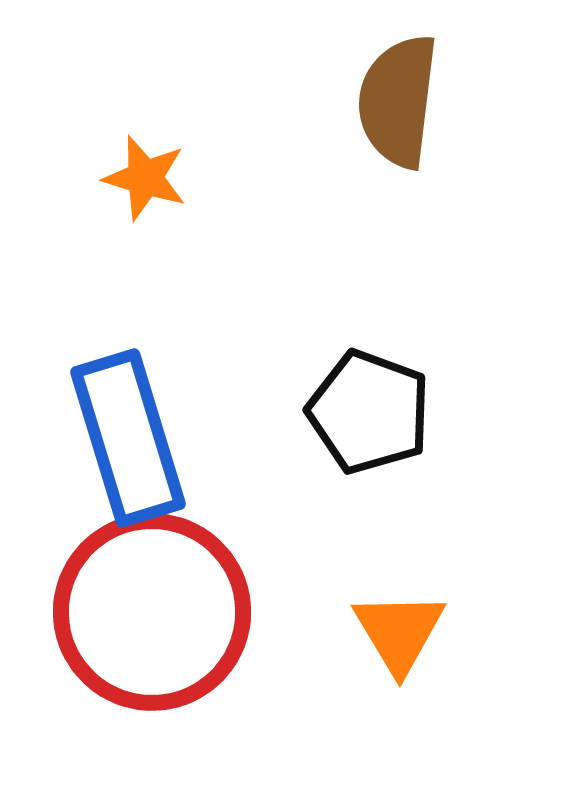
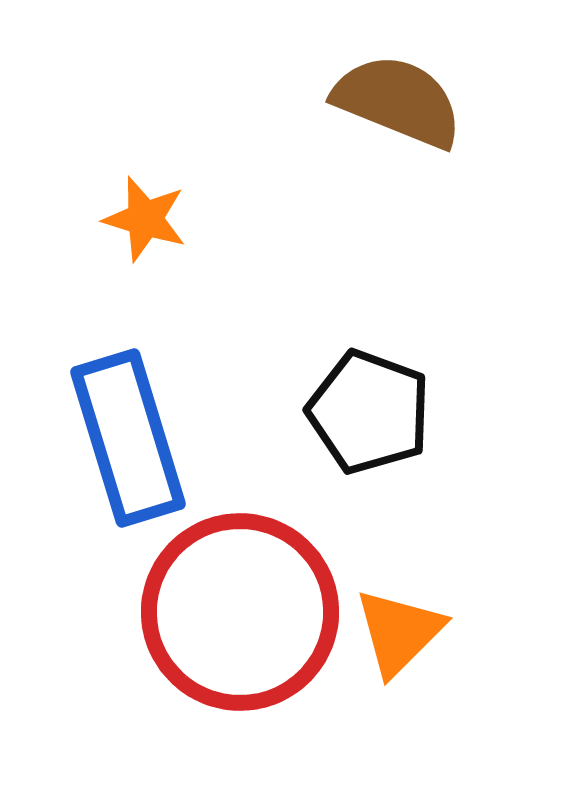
brown semicircle: rotated 105 degrees clockwise
orange star: moved 41 px down
red circle: moved 88 px right
orange triangle: rotated 16 degrees clockwise
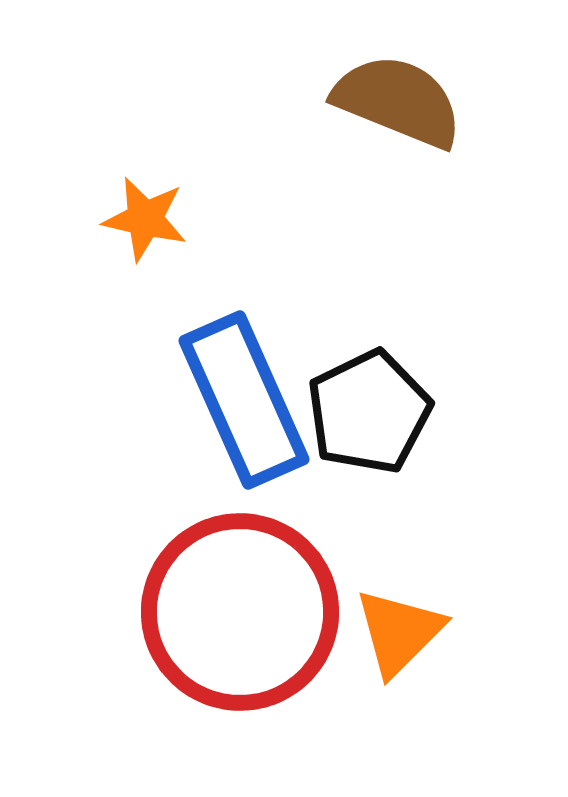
orange star: rotated 4 degrees counterclockwise
black pentagon: rotated 26 degrees clockwise
blue rectangle: moved 116 px right, 38 px up; rotated 7 degrees counterclockwise
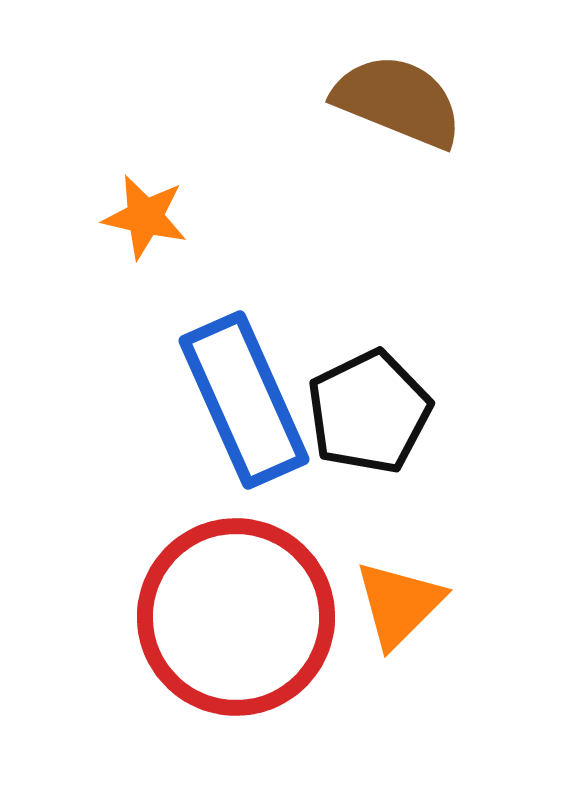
orange star: moved 2 px up
red circle: moved 4 px left, 5 px down
orange triangle: moved 28 px up
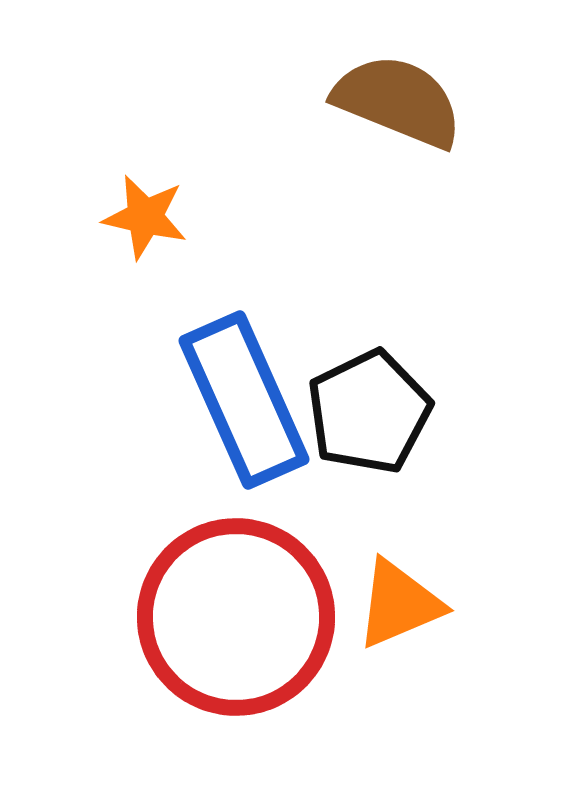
orange triangle: rotated 22 degrees clockwise
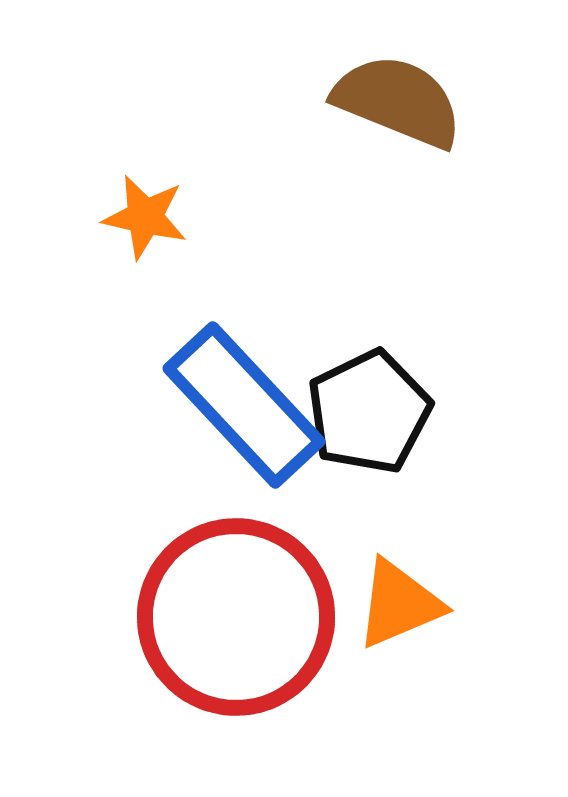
blue rectangle: moved 5 px down; rotated 19 degrees counterclockwise
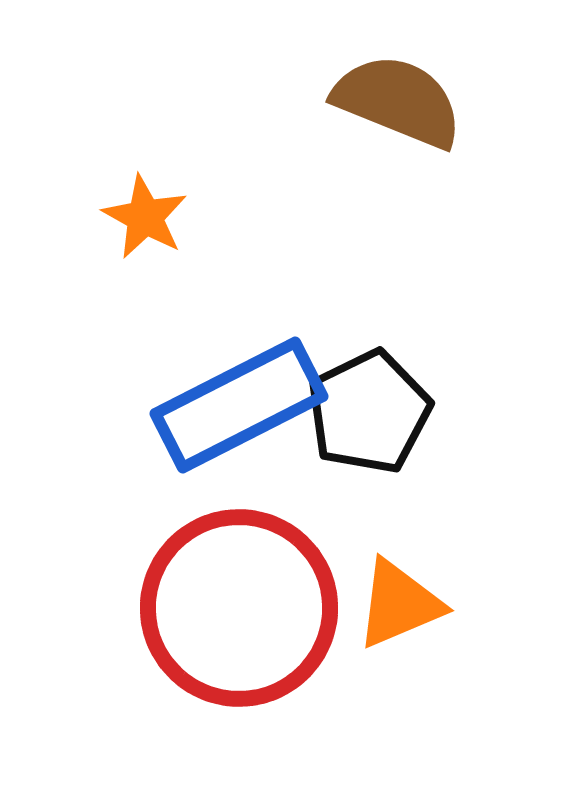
orange star: rotated 16 degrees clockwise
blue rectangle: moved 5 px left; rotated 74 degrees counterclockwise
red circle: moved 3 px right, 9 px up
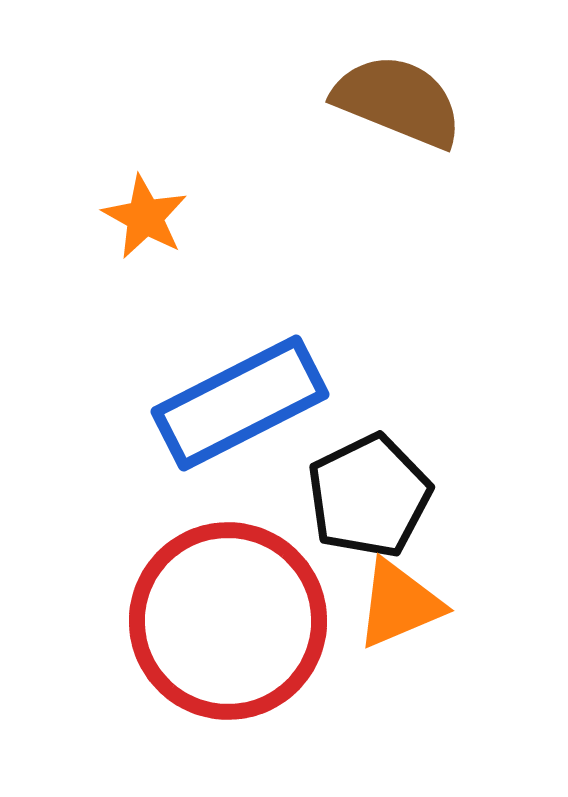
blue rectangle: moved 1 px right, 2 px up
black pentagon: moved 84 px down
red circle: moved 11 px left, 13 px down
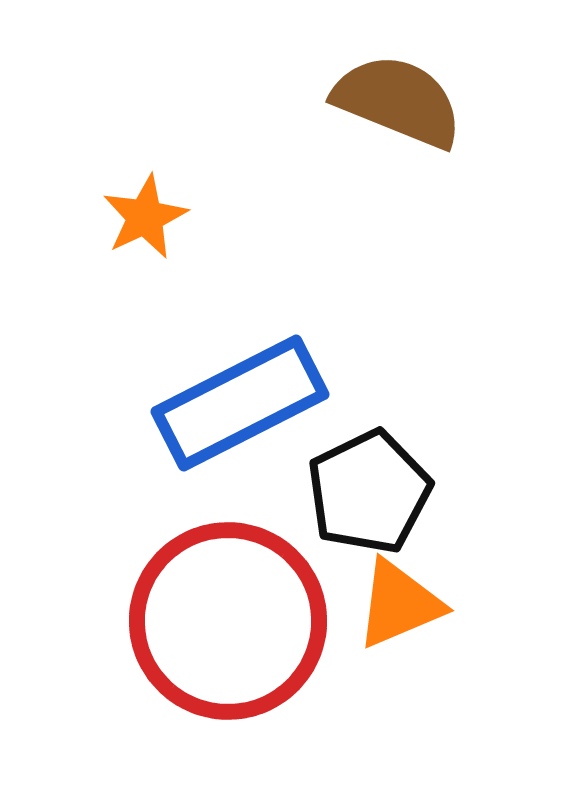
orange star: rotated 18 degrees clockwise
black pentagon: moved 4 px up
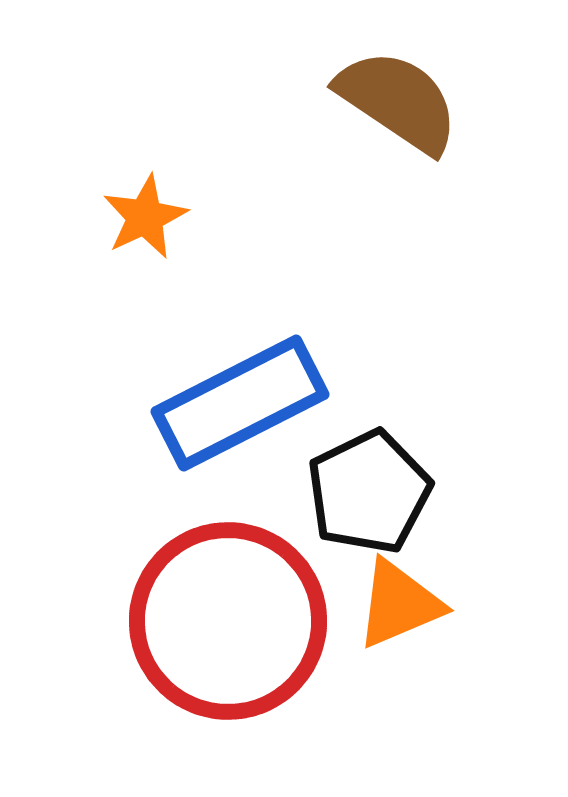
brown semicircle: rotated 12 degrees clockwise
